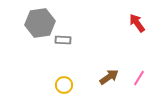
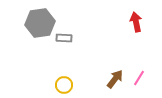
red arrow: moved 1 px left, 1 px up; rotated 24 degrees clockwise
gray rectangle: moved 1 px right, 2 px up
brown arrow: moved 6 px right, 2 px down; rotated 18 degrees counterclockwise
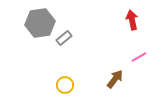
red arrow: moved 4 px left, 2 px up
gray rectangle: rotated 42 degrees counterclockwise
pink line: moved 21 px up; rotated 28 degrees clockwise
yellow circle: moved 1 px right
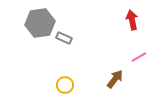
gray rectangle: rotated 63 degrees clockwise
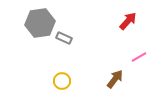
red arrow: moved 4 px left, 1 px down; rotated 54 degrees clockwise
yellow circle: moved 3 px left, 4 px up
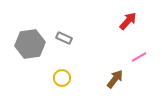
gray hexagon: moved 10 px left, 21 px down
yellow circle: moved 3 px up
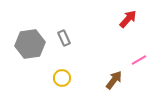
red arrow: moved 2 px up
gray rectangle: rotated 42 degrees clockwise
pink line: moved 3 px down
brown arrow: moved 1 px left, 1 px down
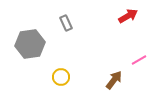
red arrow: moved 3 px up; rotated 18 degrees clockwise
gray rectangle: moved 2 px right, 15 px up
yellow circle: moved 1 px left, 1 px up
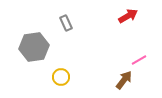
gray hexagon: moved 4 px right, 3 px down
brown arrow: moved 10 px right
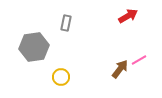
gray rectangle: rotated 35 degrees clockwise
brown arrow: moved 4 px left, 11 px up
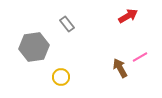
gray rectangle: moved 1 px right, 1 px down; rotated 49 degrees counterclockwise
pink line: moved 1 px right, 3 px up
brown arrow: moved 1 px up; rotated 66 degrees counterclockwise
